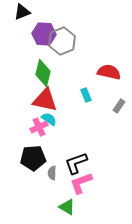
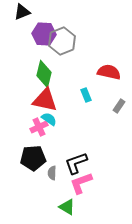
green diamond: moved 1 px right, 1 px down
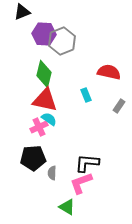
black L-shape: moved 11 px right; rotated 25 degrees clockwise
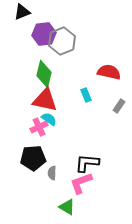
purple hexagon: rotated 10 degrees counterclockwise
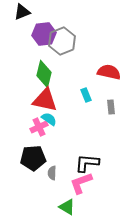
gray rectangle: moved 8 px left, 1 px down; rotated 40 degrees counterclockwise
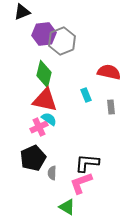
black pentagon: rotated 20 degrees counterclockwise
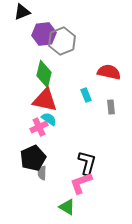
black L-shape: rotated 100 degrees clockwise
gray semicircle: moved 10 px left
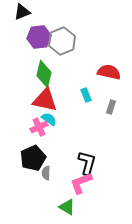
purple hexagon: moved 5 px left, 3 px down
gray rectangle: rotated 24 degrees clockwise
gray semicircle: moved 4 px right
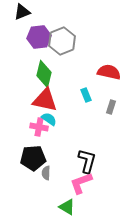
pink cross: rotated 36 degrees clockwise
black pentagon: rotated 20 degrees clockwise
black L-shape: moved 2 px up
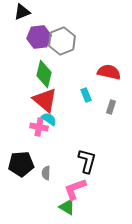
red triangle: rotated 28 degrees clockwise
black pentagon: moved 12 px left, 6 px down
pink L-shape: moved 6 px left, 6 px down
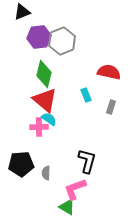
pink cross: rotated 12 degrees counterclockwise
